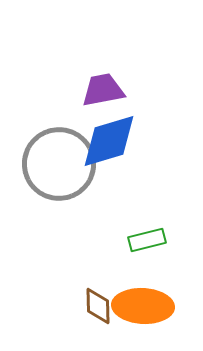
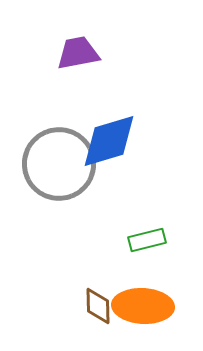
purple trapezoid: moved 25 px left, 37 px up
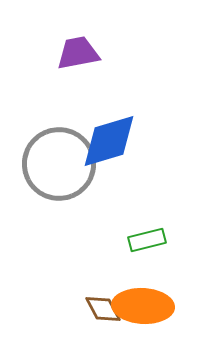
brown diamond: moved 5 px right, 3 px down; rotated 27 degrees counterclockwise
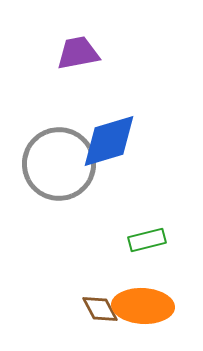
brown diamond: moved 3 px left
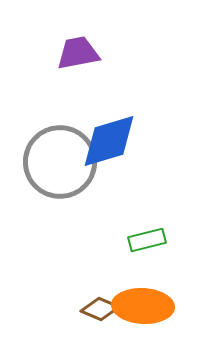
gray circle: moved 1 px right, 2 px up
brown diamond: rotated 39 degrees counterclockwise
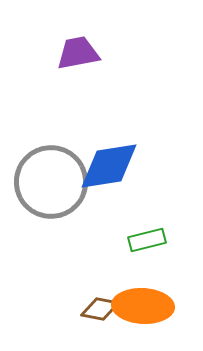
blue diamond: moved 25 px down; rotated 8 degrees clockwise
gray circle: moved 9 px left, 20 px down
brown diamond: rotated 12 degrees counterclockwise
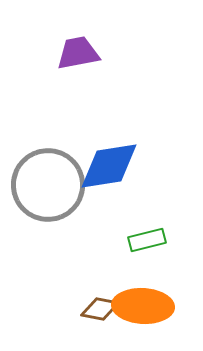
gray circle: moved 3 px left, 3 px down
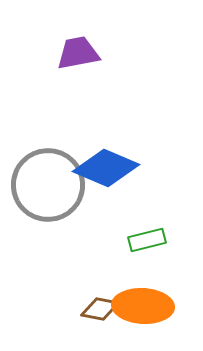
blue diamond: moved 3 px left, 2 px down; rotated 32 degrees clockwise
